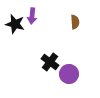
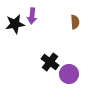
black star: rotated 24 degrees counterclockwise
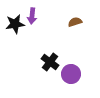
brown semicircle: rotated 104 degrees counterclockwise
purple circle: moved 2 px right
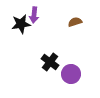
purple arrow: moved 2 px right, 1 px up
black star: moved 6 px right
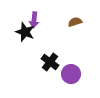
purple arrow: moved 5 px down
black star: moved 4 px right, 8 px down; rotated 30 degrees clockwise
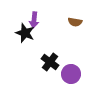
brown semicircle: rotated 152 degrees counterclockwise
black star: moved 1 px down
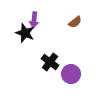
brown semicircle: rotated 48 degrees counterclockwise
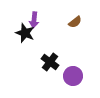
purple circle: moved 2 px right, 2 px down
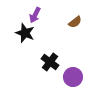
purple arrow: moved 1 px right, 5 px up; rotated 21 degrees clockwise
purple circle: moved 1 px down
